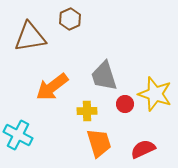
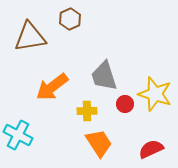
orange trapezoid: rotated 16 degrees counterclockwise
red semicircle: moved 8 px right
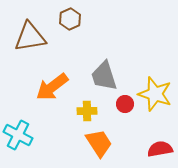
red semicircle: moved 9 px right; rotated 15 degrees clockwise
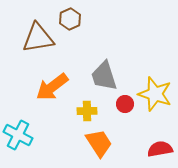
brown triangle: moved 8 px right, 1 px down
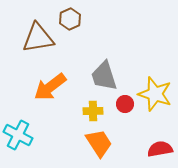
orange arrow: moved 2 px left
yellow cross: moved 6 px right
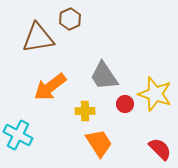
gray trapezoid: rotated 16 degrees counterclockwise
yellow cross: moved 8 px left
red semicircle: rotated 55 degrees clockwise
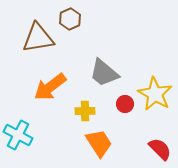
gray trapezoid: moved 3 px up; rotated 16 degrees counterclockwise
yellow star: rotated 12 degrees clockwise
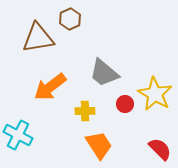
orange trapezoid: moved 2 px down
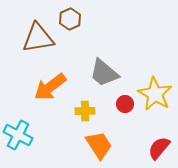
red semicircle: moved 1 px left, 1 px up; rotated 95 degrees counterclockwise
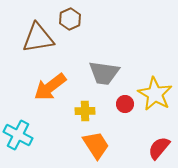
gray trapezoid: rotated 32 degrees counterclockwise
orange trapezoid: moved 3 px left
